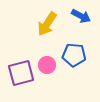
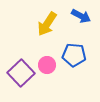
purple square: rotated 28 degrees counterclockwise
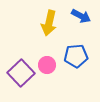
yellow arrow: moved 2 px right, 1 px up; rotated 20 degrees counterclockwise
blue pentagon: moved 2 px right, 1 px down; rotated 10 degrees counterclockwise
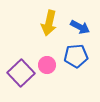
blue arrow: moved 1 px left, 11 px down
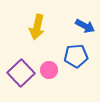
yellow arrow: moved 12 px left, 4 px down
blue arrow: moved 5 px right, 1 px up
pink circle: moved 2 px right, 5 px down
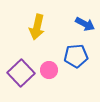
blue arrow: moved 2 px up
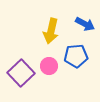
yellow arrow: moved 14 px right, 4 px down
pink circle: moved 4 px up
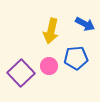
blue pentagon: moved 2 px down
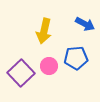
yellow arrow: moved 7 px left
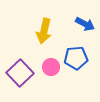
pink circle: moved 2 px right, 1 px down
purple square: moved 1 px left
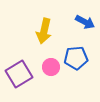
blue arrow: moved 2 px up
purple square: moved 1 px left, 1 px down; rotated 12 degrees clockwise
